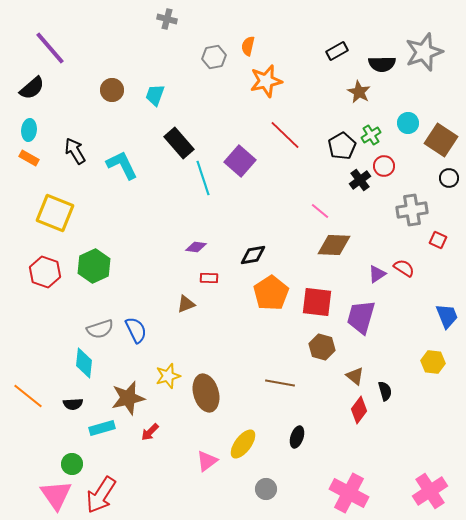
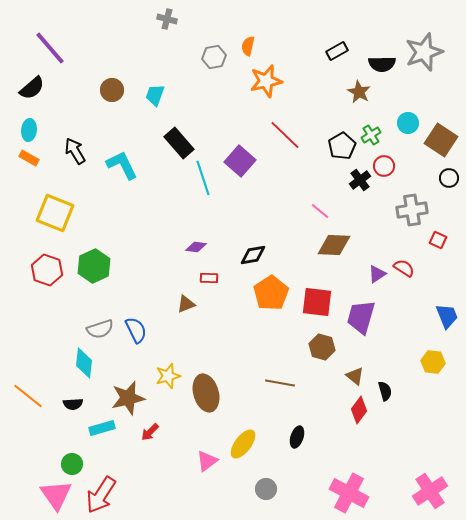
red hexagon at (45, 272): moved 2 px right, 2 px up
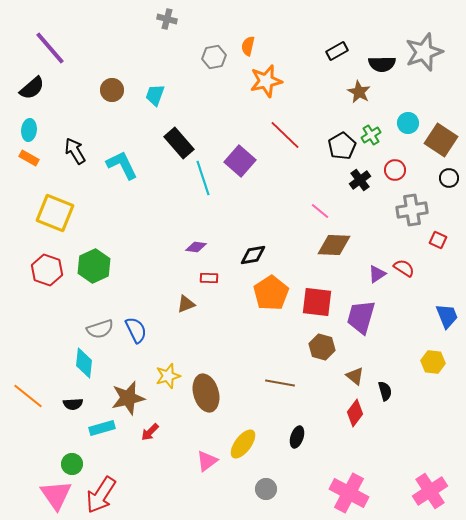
red circle at (384, 166): moved 11 px right, 4 px down
red diamond at (359, 410): moved 4 px left, 3 px down
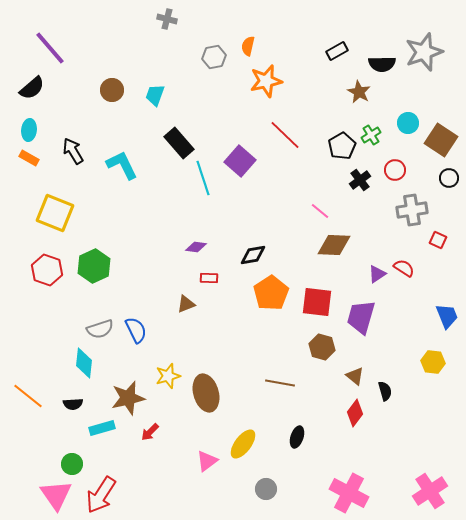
black arrow at (75, 151): moved 2 px left
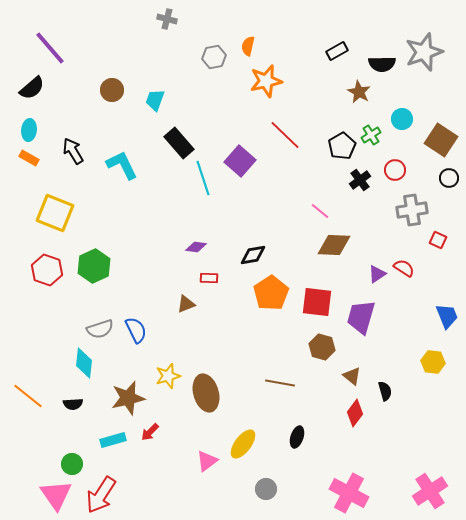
cyan trapezoid at (155, 95): moved 5 px down
cyan circle at (408, 123): moved 6 px left, 4 px up
brown triangle at (355, 376): moved 3 px left
cyan rectangle at (102, 428): moved 11 px right, 12 px down
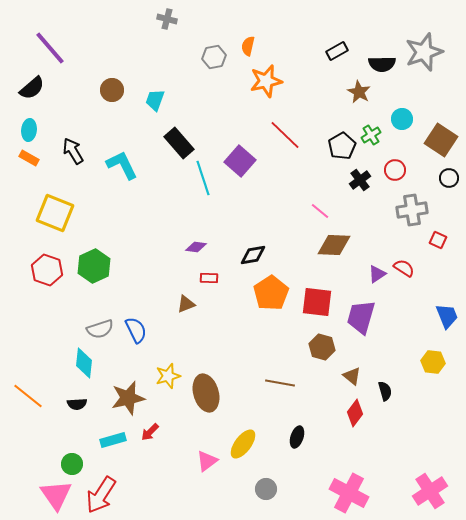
black semicircle at (73, 404): moved 4 px right
